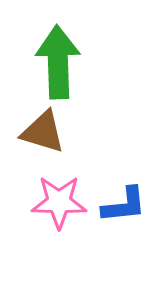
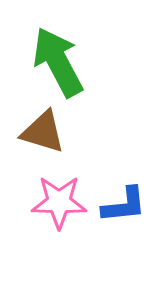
green arrow: rotated 26 degrees counterclockwise
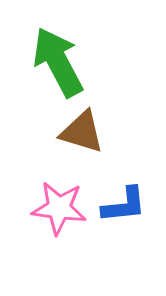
brown triangle: moved 39 px right
pink star: moved 6 px down; rotated 6 degrees clockwise
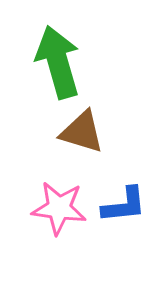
green arrow: rotated 12 degrees clockwise
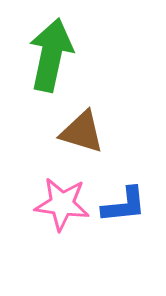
green arrow: moved 7 px left, 7 px up; rotated 28 degrees clockwise
pink star: moved 3 px right, 4 px up
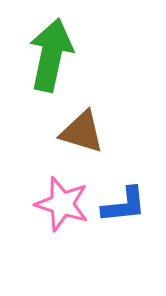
pink star: rotated 10 degrees clockwise
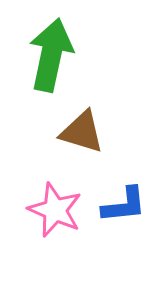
pink star: moved 7 px left, 6 px down; rotated 6 degrees clockwise
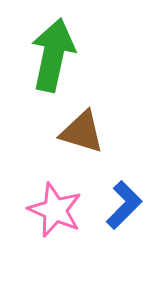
green arrow: moved 2 px right
blue L-shape: rotated 39 degrees counterclockwise
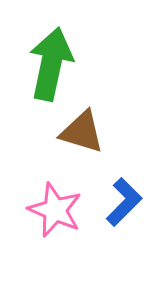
green arrow: moved 2 px left, 9 px down
blue L-shape: moved 3 px up
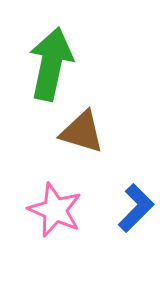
blue L-shape: moved 12 px right, 6 px down
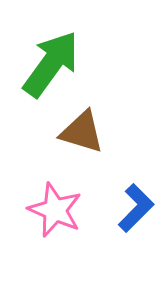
green arrow: rotated 24 degrees clockwise
